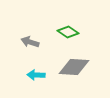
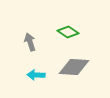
gray arrow: rotated 54 degrees clockwise
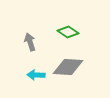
gray diamond: moved 6 px left
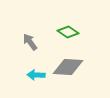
gray arrow: rotated 18 degrees counterclockwise
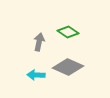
gray arrow: moved 9 px right; rotated 48 degrees clockwise
gray diamond: rotated 20 degrees clockwise
